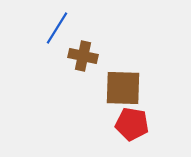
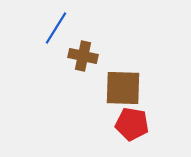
blue line: moved 1 px left
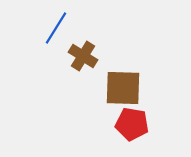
brown cross: rotated 20 degrees clockwise
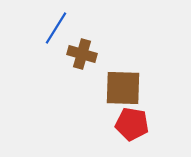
brown cross: moved 1 px left, 2 px up; rotated 16 degrees counterclockwise
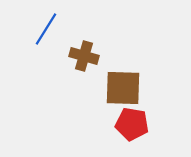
blue line: moved 10 px left, 1 px down
brown cross: moved 2 px right, 2 px down
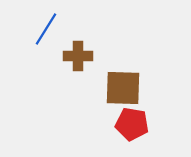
brown cross: moved 6 px left; rotated 16 degrees counterclockwise
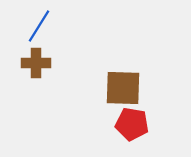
blue line: moved 7 px left, 3 px up
brown cross: moved 42 px left, 7 px down
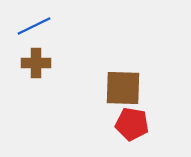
blue line: moved 5 px left; rotated 32 degrees clockwise
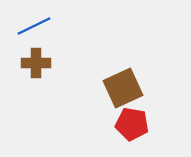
brown square: rotated 27 degrees counterclockwise
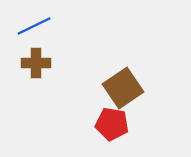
brown square: rotated 9 degrees counterclockwise
red pentagon: moved 20 px left
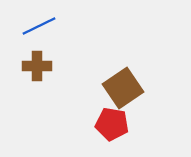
blue line: moved 5 px right
brown cross: moved 1 px right, 3 px down
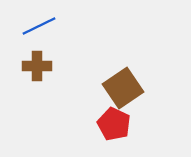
red pentagon: moved 2 px right; rotated 16 degrees clockwise
